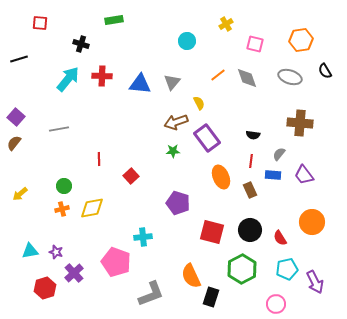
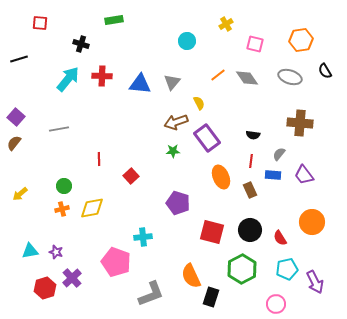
gray diamond at (247, 78): rotated 15 degrees counterclockwise
purple cross at (74, 273): moved 2 px left, 5 px down
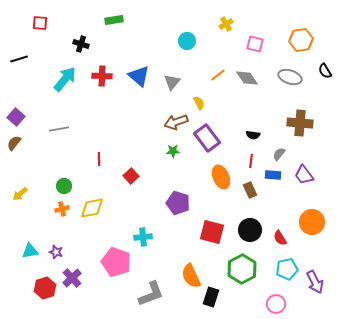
cyan arrow at (68, 79): moved 3 px left
blue triangle at (140, 84): moved 1 px left, 8 px up; rotated 35 degrees clockwise
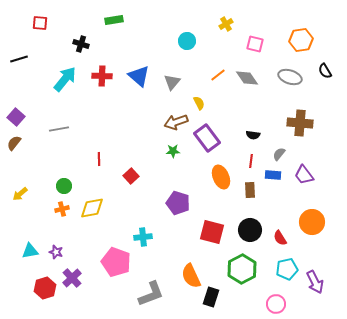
brown rectangle at (250, 190): rotated 21 degrees clockwise
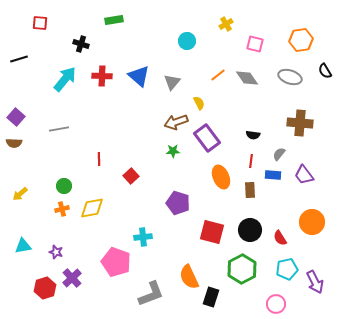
brown semicircle at (14, 143): rotated 126 degrees counterclockwise
cyan triangle at (30, 251): moved 7 px left, 5 px up
orange semicircle at (191, 276): moved 2 px left, 1 px down
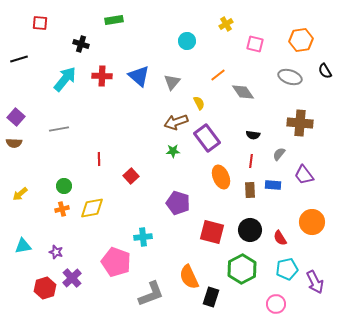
gray diamond at (247, 78): moved 4 px left, 14 px down
blue rectangle at (273, 175): moved 10 px down
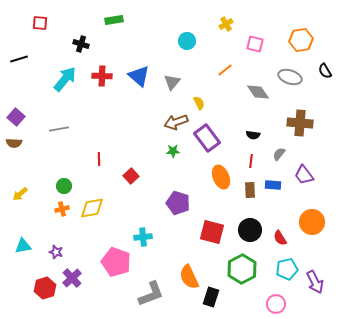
orange line at (218, 75): moved 7 px right, 5 px up
gray diamond at (243, 92): moved 15 px right
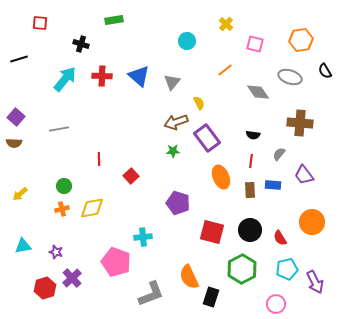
yellow cross at (226, 24): rotated 16 degrees counterclockwise
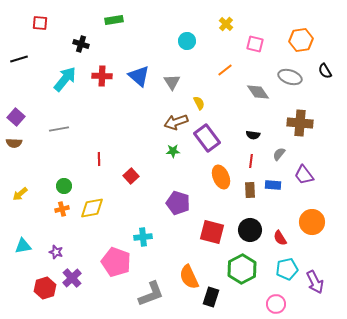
gray triangle at (172, 82): rotated 12 degrees counterclockwise
